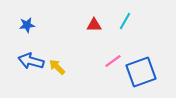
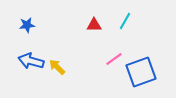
pink line: moved 1 px right, 2 px up
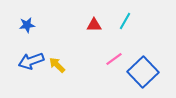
blue arrow: rotated 35 degrees counterclockwise
yellow arrow: moved 2 px up
blue square: moved 2 px right; rotated 24 degrees counterclockwise
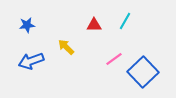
yellow arrow: moved 9 px right, 18 px up
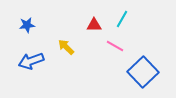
cyan line: moved 3 px left, 2 px up
pink line: moved 1 px right, 13 px up; rotated 66 degrees clockwise
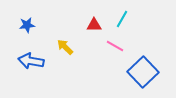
yellow arrow: moved 1 px left
blue arrow: rotated 30 degrees clockwise
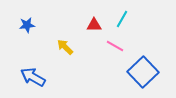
blue arrow: moved 2 px right, 16 px down; rotated 20 degrees clockwise
